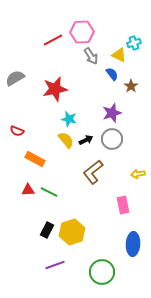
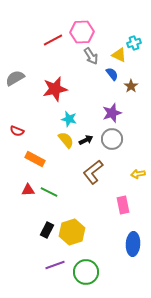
green circle: moved 16 px left
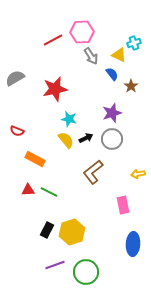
black arrow: moved 2 px up
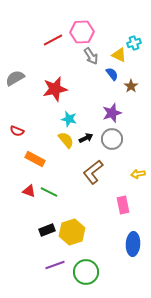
red triangle: moved 1 px right, 1 px down; rotated 24 degrees clockwise
black rectangle: rotated 42 degrees clockwise
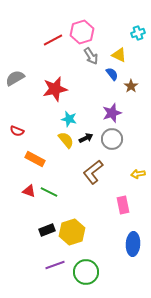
pink hexagon: rotated 15 degrees counterclockwise
cyan cross: moved 4 px right, 10 px up
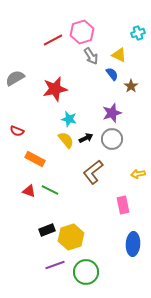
green line: moved 1 px right, 2 px up
yellow hexagon: moved 1 px left, 5 px down
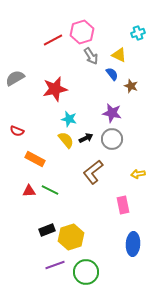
brown star: rotated 16 degrees counterclockwise
purple star: rotated 30 degrees clockwise
red triangle: rotated 24 degrees counterclockwise
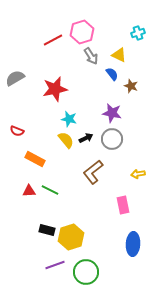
black rectangle: rotated 35 degrees clockwise
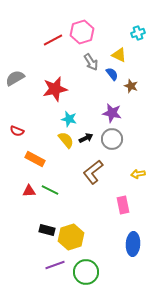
gray arrow: moved 6 px down
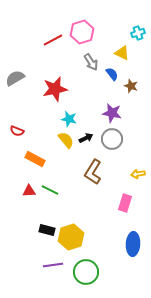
yellow triangle: moved 3 px right, 2 px up
brown L-shape: rotated 20 degrees counterclockwise
pink rectangle: moved 2 px right, 2 px up; rotated 30 degrees clockwise
purple line: moved 2 px left; rotated 12 degrees clockwise
